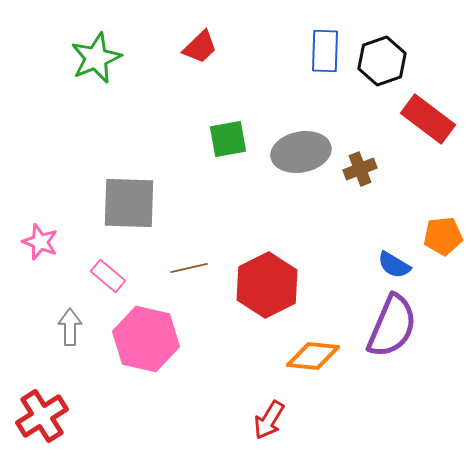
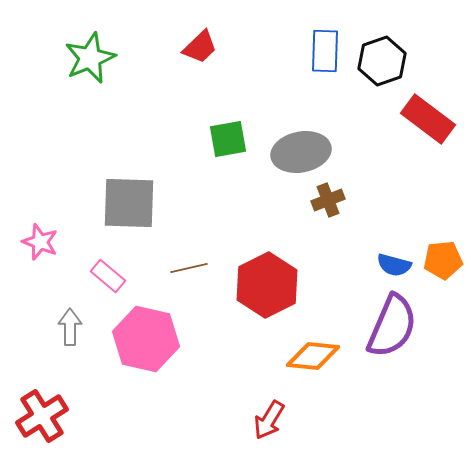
green star: moved 6 px left
brown cross: moved 32 px left, 31 px down
orange pentagon: moved 24 px down
blue semicircle: rotated 16 degrees counterclockwise
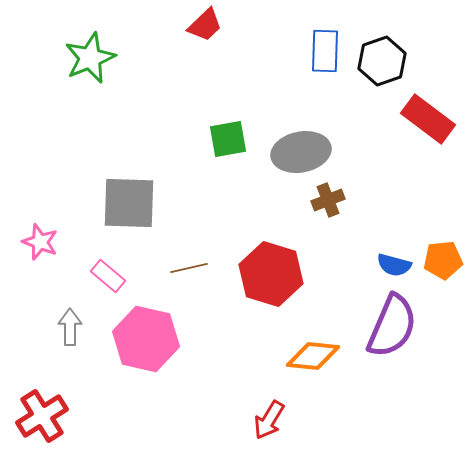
red trapezoid: moved 5 px right, 22 px up
red hexagon: moved 4 px right, 11 px up; rotated 16 degrees counterclockwise
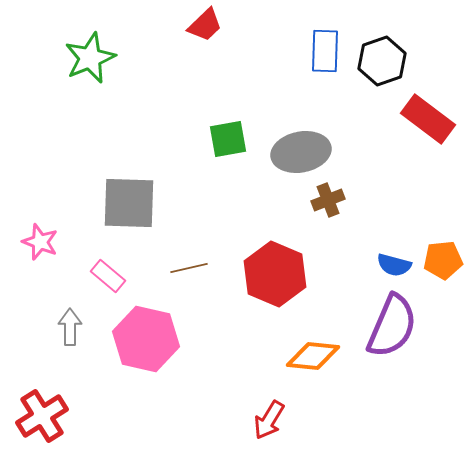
red hexagon: moved 4 px right; rotated 6 degrees clockwise
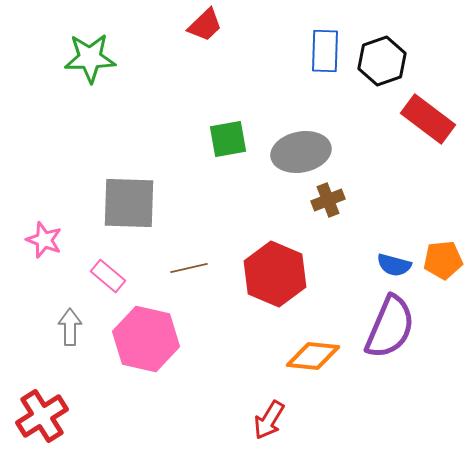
green star: rotated 21 degrees clockwise
pink star: moved 4 px right, 2 px up
purple semicircle: moved 2 px left, 1 px down
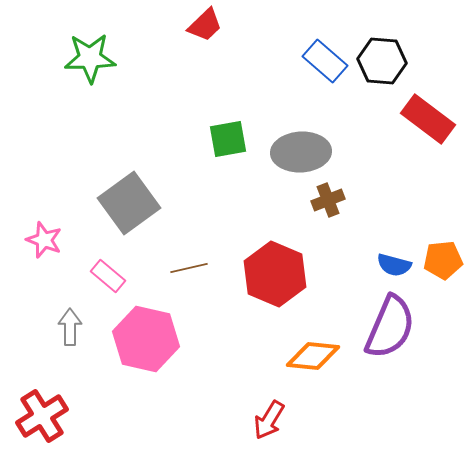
blue rectangle: moved 10 px down; rotated 51 degrees counterclockwise
black hexagon: rotated 24 degrees clockwise
gray ellipse: rotated 8 degrees clockwise
gray square: rotated 38 degrees counterclockwise
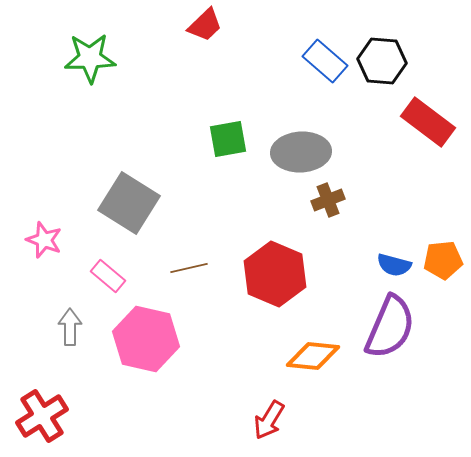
red rectangle: moved 3 px down
gray square: rotated 22 degrees counterclockwise
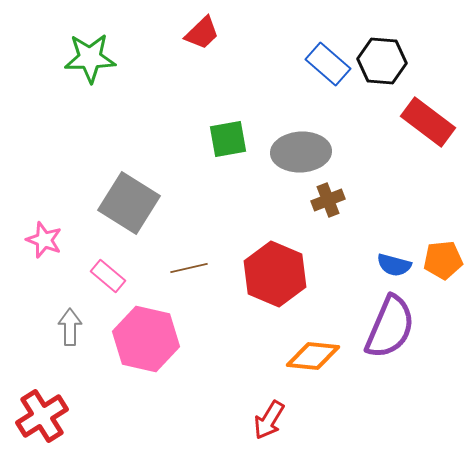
red trapezoid: moved 3 px left, 8 px down
blue rectangle: moved 3 px right, 3 px down
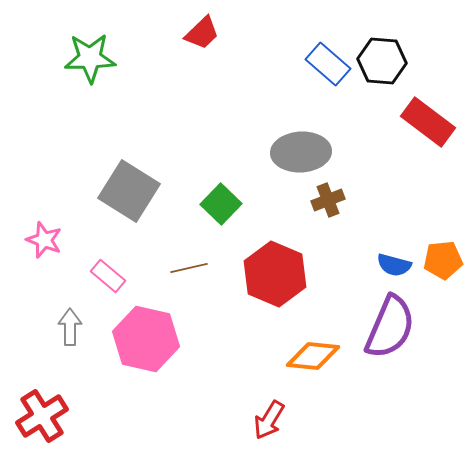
green square: moved 7 px left, 65 px down; rotated 36 degrees counterclockwise
gray square: moved 12 px up
